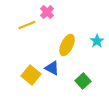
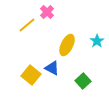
yellow line: rotated 18 degrees counterclockwise
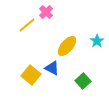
pink cross: moved 1 px left
yellow ellipse: moved 1 px down; rotated 15 degrees clockwise
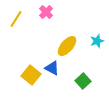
yellow line: moved 11 px left, 6 px up; rotated 18 degrees counterclockwise
cyan star: rotated 16 degrees clockwise
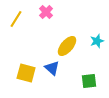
blue triangle: rotated 14 degrees clockwise
yellow square: moved 5 px left, 2 px up; rotated 24 degrees counterclockwise
green square: moved 6 px right; rotated 35 degrees clockwise
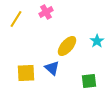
pink cross: rotated 16 degrees clockwise
cyan star: rotated 16 degrees counterclockwise
yellow square: rotated 18 degrees counterclockwise
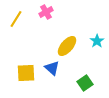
green square: moved 4 px left, 2 px down; rotated 28 degrees counterclockwise
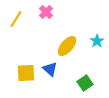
pink cross: rotated 16 degrees counterclockwise
blue triangle: moved 2 px left, 1 px down
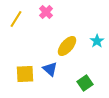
yellow square: moved 1 px left, 1 px down
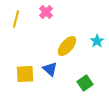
yellow line: rotated 18 degrees counterclockwise
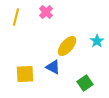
yellow line: moved 2 px up
blue triangle: moved 3 px right, 2 px up; rotated 14 degrees counterclockwise
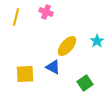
pink cross: rotated 24 degrees counterclockwise
